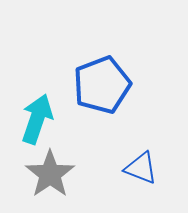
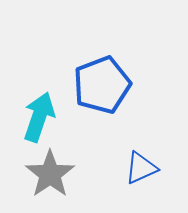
cyan arrow: moved 2 px right, 2 px up
blue triangle: rotated 45 degrees counterclockwise
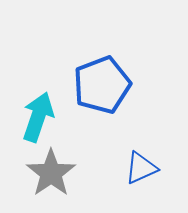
cyan arrow: moved 1 px left
gray star: moved 1 px right, 1 px up
